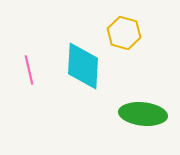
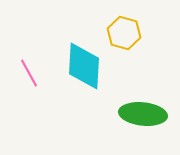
cyan diamond: moved 1 px right
pink line: moved 3 px down; rotated 16 degrees counterclockwise
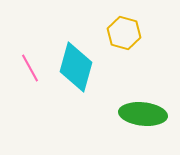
cyan diamond: moved 8 px left, 1 px down; rotated 12 degrees clockwise
pink line: moved 1 px right, 5 px up
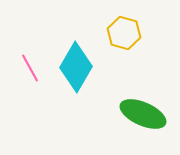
cyan diamond: rotated 15 degrees clockwise
green ellipse: rotated 18 degrees clockwise
